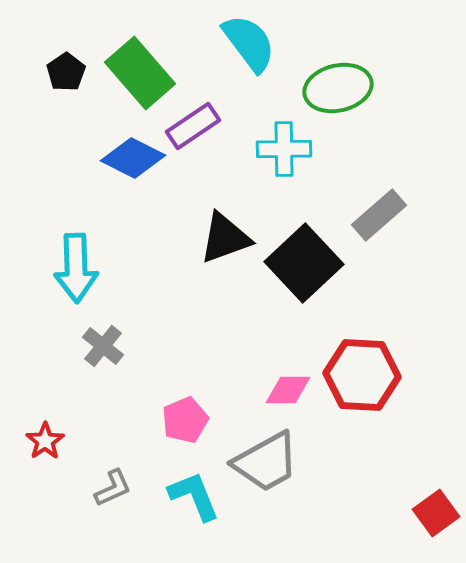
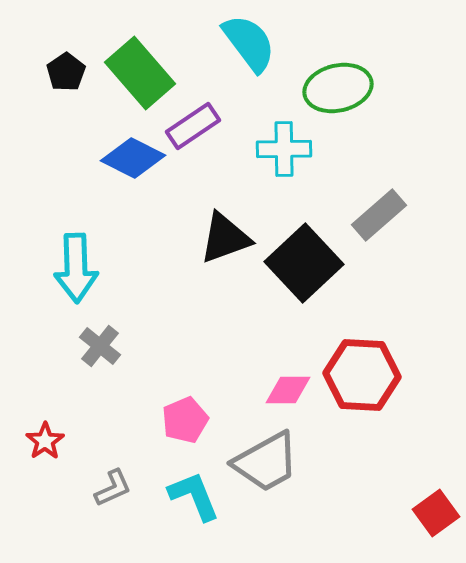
gray cross: moved 3 px left
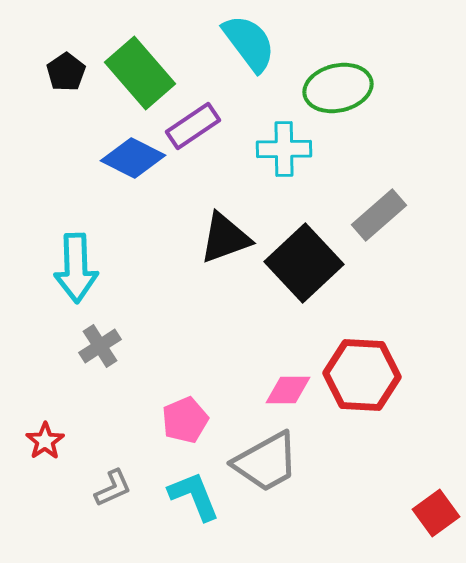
gray cross: rotated 18 degrees clockwise
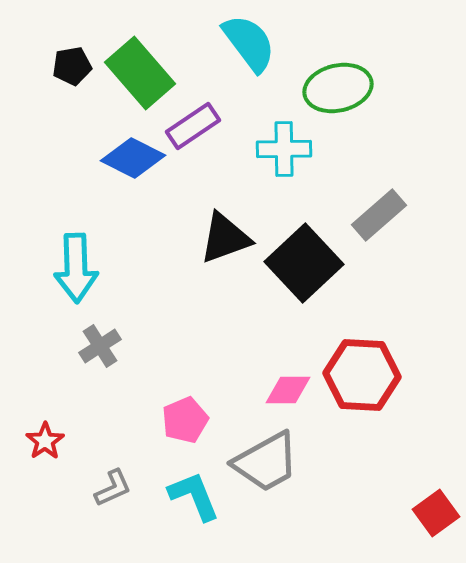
black pentagon: moved 6 px right, 6 px up; rotated 24 degrees clockwise
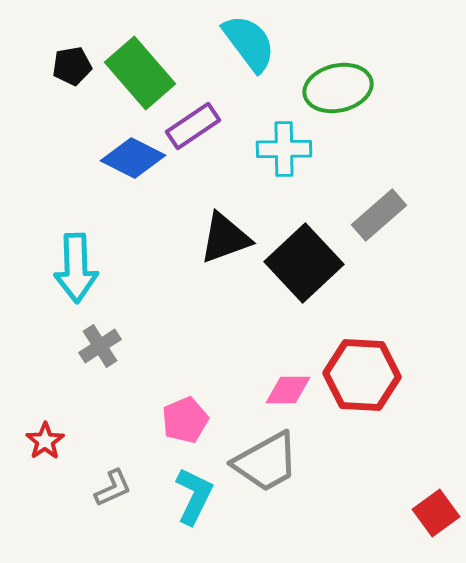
cyan L-shape: rotated 48 degrees clockwise
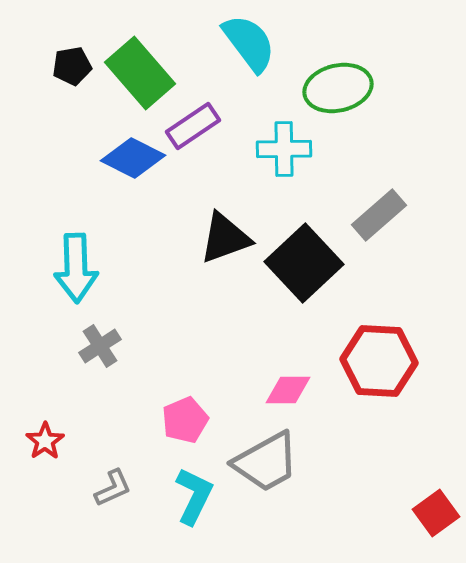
red hexagon: moved 17 px right, 14 px up
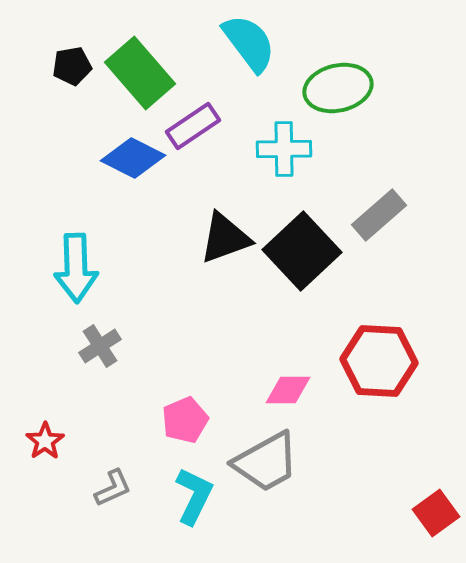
black square: moved 2 px left, 12 px up
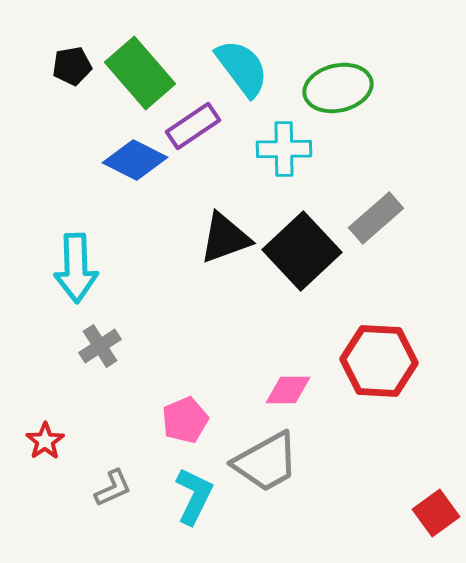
cyan semicircle: moved 7 px left, 25 px down
blue diamond: moved 2 px right, 2 px down
gray rectangle: moved 3 px left, 3 px down
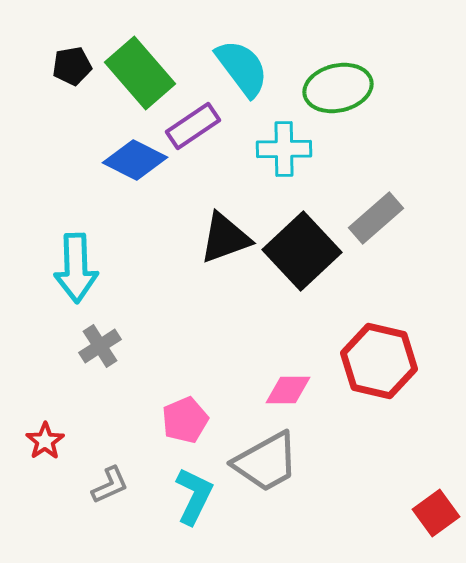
red hexagon: rotated 10 degrees clockwise
gray L-shape: moved 3 px left, 3 px up
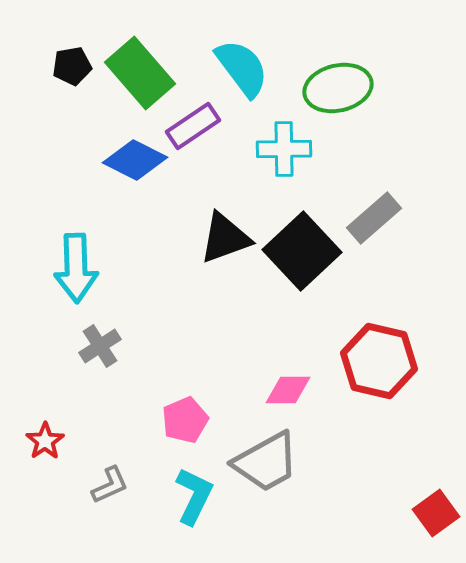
gray rectangle: moved 2 px left
